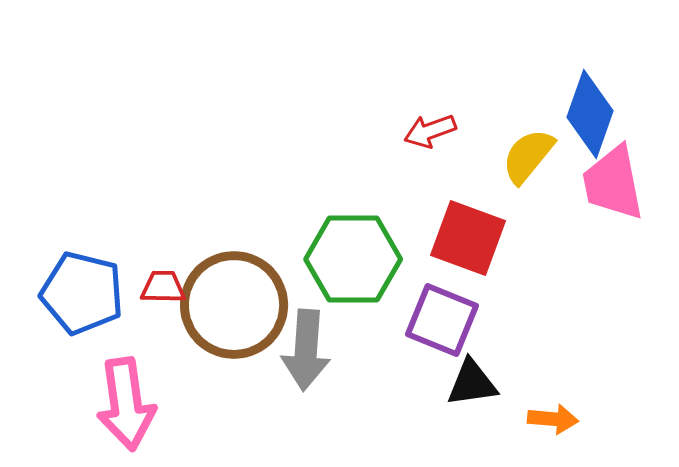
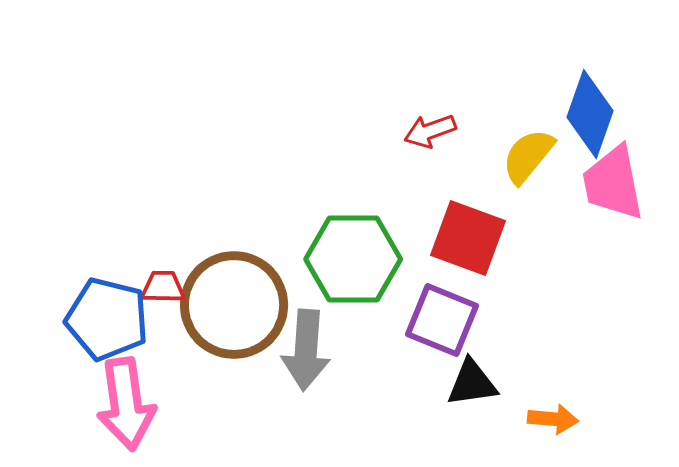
blue pentagon: moved 25 px right, 26 px down
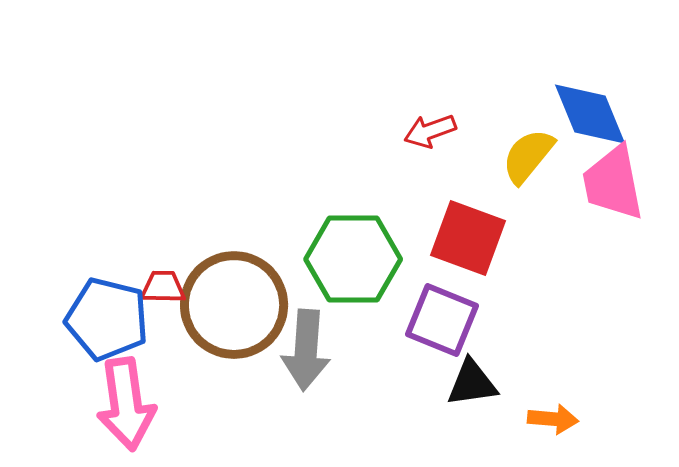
blue diamond: rotated 42 degrees counterclockwise
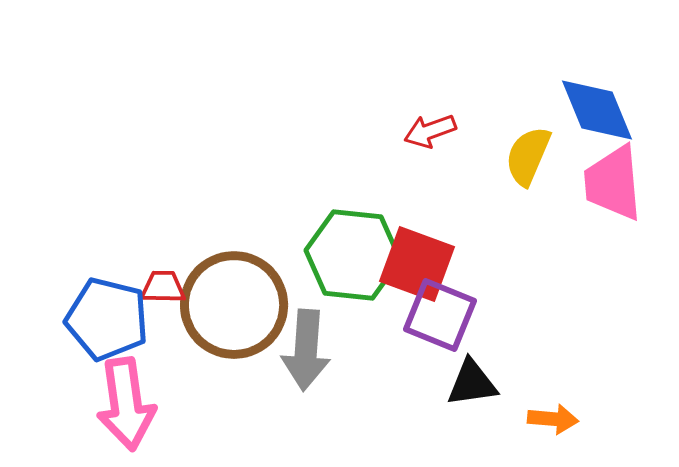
blue diamond: moved 7 px right, 4 px up
yellow semicircle: rotated 16 degrees counterclockwise
pink trapezoid: rotated 6 degrees clockwise
red square: moved 51 px left, 26 px down
green hexagon: moved 4 px up; rotated 6 degrees clockwise
purple square: moved 2 px left, 5 px up
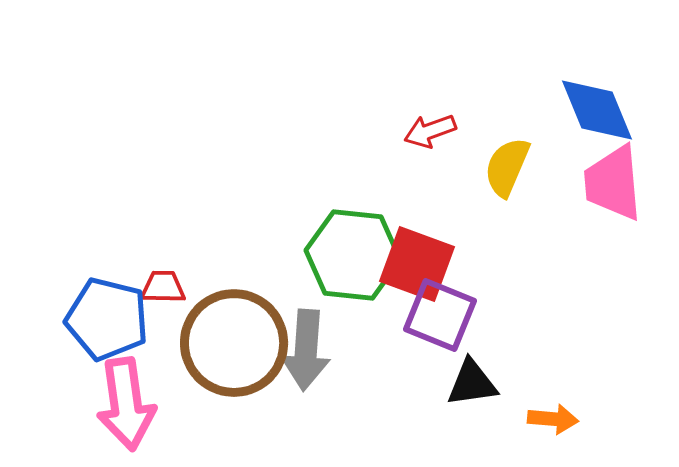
yellow semicircle: moved 21 px left, 11 px down
brown circle: moved 38 px down
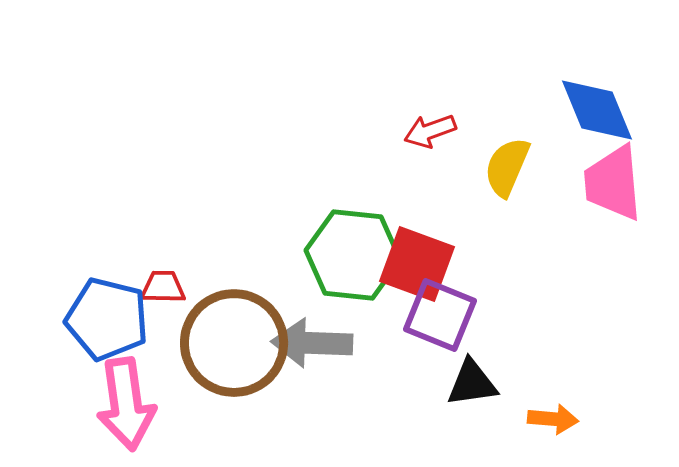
gray arrow: moved 6 px right, 7 px up; rotated 88 degrees clockwise
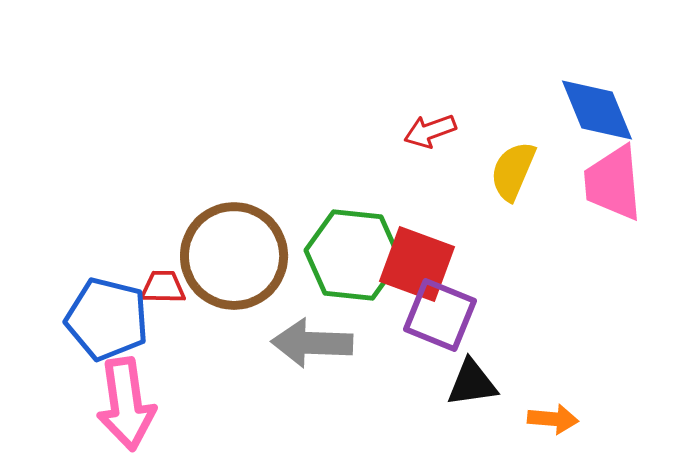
yellow semicircle: moved 6 px right, 4 px down
brown circle: moved 87 px up
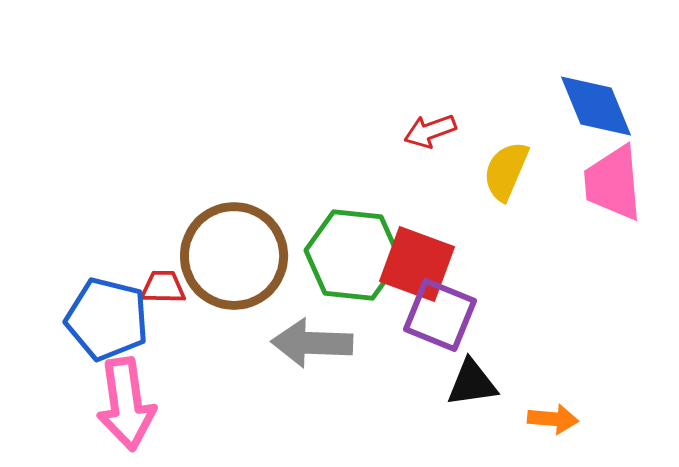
blue diamond: moved 1 px left, 4 px up
yellow semicircle: moved 7 px left
